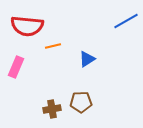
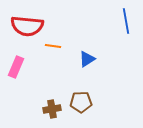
blue line: rotated 70 degrees counterclockwise
orange line: rotated 21 degrees clockwise
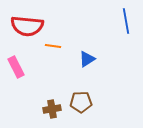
pink rectangle: rotated 50 degrees counterclockwise
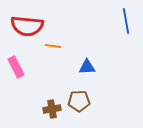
blue triangle: moved 8 px down; rotated 30 degrees clockwise
brown pentagon: moved 2 px left, 1 px up
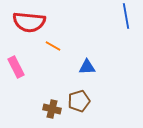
blue line: moved 5 px up
red semicircle: moved 2 px right, 4 px up
orange line: rotated 21 degrees clockwise
brown pentagon: rotated 15 degrees counterclockwise
brown cross: rotated 24 degrees clockwise
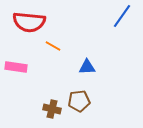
blue line: moved 4 px left; rotated 45 degrees clockwise
pink rectangle: rotated 55 degrees counterclockwise
brown pentagon: rotated 10 degrees clockwise
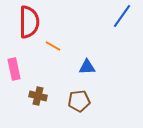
red semicircle: rotated 96 degrees counterclockwise
pink rectangle: moved 2 px left, 2 px down; rotated 70 degrees clockwise
brown cross: moved 14 px left, 13 px up
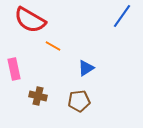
red semicircle: moved 1 px right, 2 px up; rotated 120 degrees clockwise
blue triangle: moved 1 px left, 1 px down; rotated 30 degrees counterclockwise
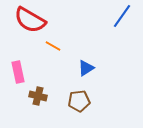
pink rectangle: moved 4 px right, 3 px down
